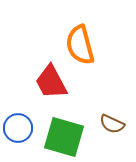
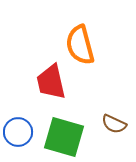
red trapezoid: rotated 15 degrees clockwise
brown semicircle: moved 2 px right
blue circle: moved 4 px down
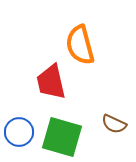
blue circle: moved 1 px right
green square: moved 2 px left
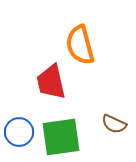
green square: moved 1 px left; rotated 24 degrees counterclockwise
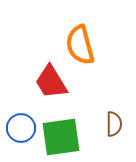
red trapezoid: rotated 18 degrees counterclockwise
brown semicircle: rotated 115 degrees counterclockwise
blue circle: moved 2 px right, 4 px up
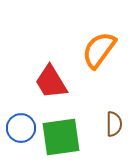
orange semicircle: moved 19 px right, 5 px down; rotated 51 degrees clockwise
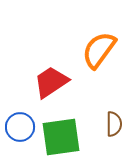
red trapezoid: rotated 87 degrees clockwise
blue circle: moved 1 px left, 1 px up
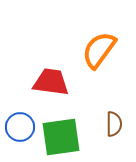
red trapezoid: rotated 42 degrees clockwise
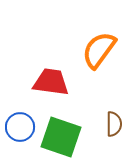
green square: rotated 27 degrees clockwise
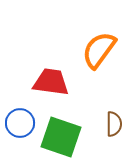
blue circle: moved 4 px up
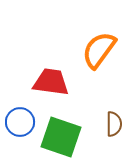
blue circle: moved 1 px up
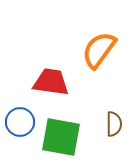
green square: rotated 9 degrees counterclockwise
